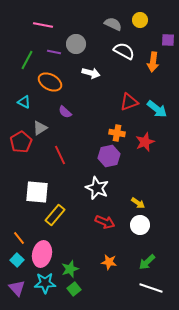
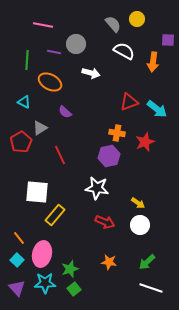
yellow circle: moved 3 px left, 1 px up
gray semicircle: rotated 24 degrees clockwise
green line: rotated 24 degrees counterclockwise
white star: rotated 15 degrees counterclockwise
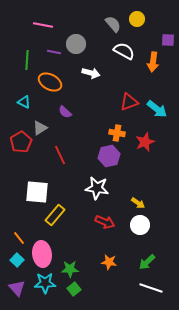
pink ellipse: rotated 20 degrees counterclockwise
green star: rotated 18 degrees clockwise
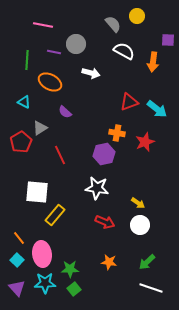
yellow circle: moved 3 px up
purple hexagon: moved 5 px left, 2 px up
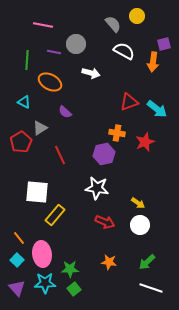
purple square: moved 4 px left, 4 px down; rotated 16 degrees counterclockwise
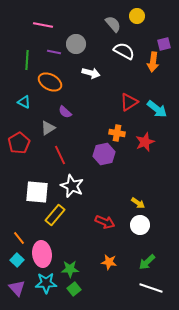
red triangle: rotated 12 degrees counterclockwise
gray triangle: moved 8 px right
red pentagon: moved 2 px left, 1 px down
white star: moved 25 px left, 2 px up; rotated 15 degrees clockwise
cyan star: moved 1 px right
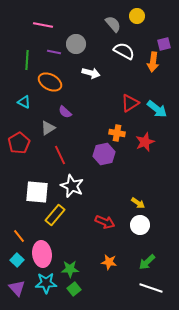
red triangle: moved 1 px right, 1 px down
orange line: moved 2 px up
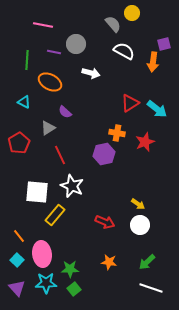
yellow circle: moved 5 px left, 3 px up
yellow arrow: moved 1 px down
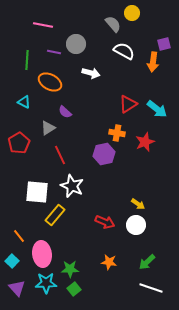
red triangle: moved 2 px left, 1 px down
white circle: moved 4 px left
cyan square: moved 5 px left, 1 px down
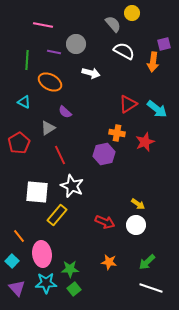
yellow rectangle: moved 2 px right
